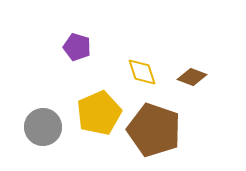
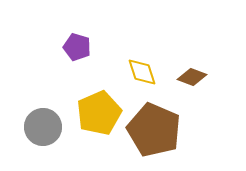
brown pentagon: rotated 4 degrees clockwise
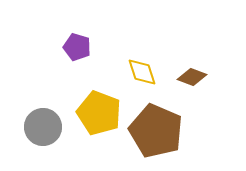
yellow pentagon: rotated 27 degrees counterclockwise
brown pentagon: moved 2 px right, 1 px down
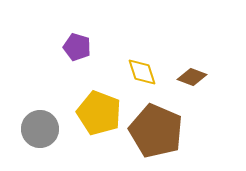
gray circle: moved 3 px left, 2 px down
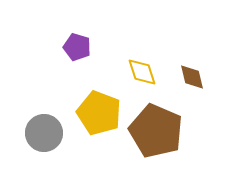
brown diamond: rotated 56 degrees clockwise
gray circle: moved 4 px right, 4 px down
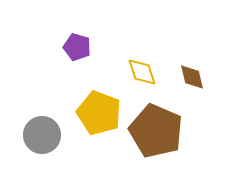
gray circle: moved 2 px left, 2 px down
